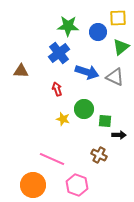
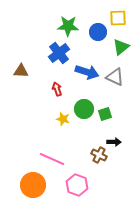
green square: moved 7 px up; rotated 24 degrees counterclockwise
black arrow: moved 5 px left, 7 px down
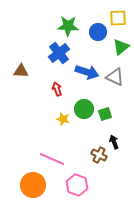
black arrow: rotated 112 degrees counterclockwise
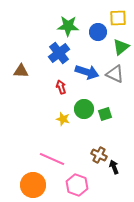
gray triangle: moved 3 px up
red arrow: moved 4 px right, 2 px up
black arrow: moved 25 px down
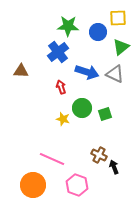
blue cross: moved 1 px left, 1 px up
green circle: moved 2 px left, 1 px up
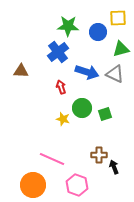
green triangle: moved 2 px down; rotated 24 degrees clockwise
brown cross: rotated 28 degrees counterclockwise
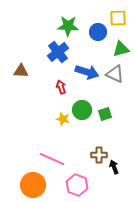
green circle: moved 2 px down
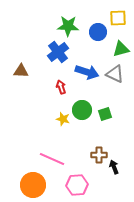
pink hexagon: rotated 25 degrees counterclockwise
